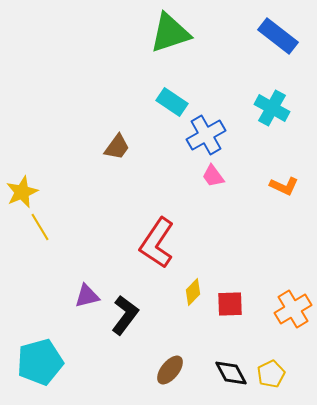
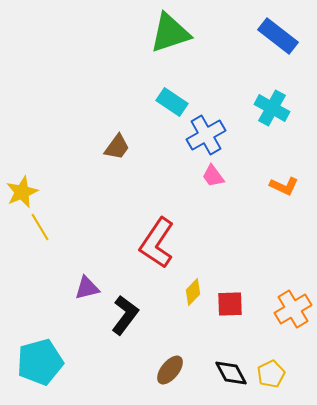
purple triangle: moved 8 px up
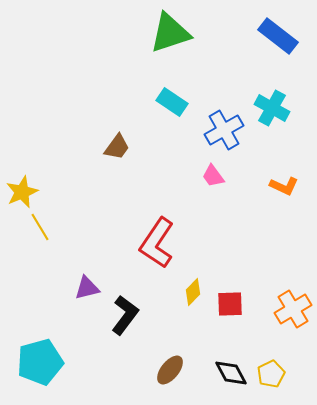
blue cross: moved 18 px right, 5 px up
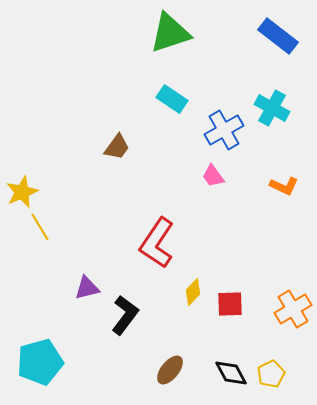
cyan rectangle: moved 3 px up
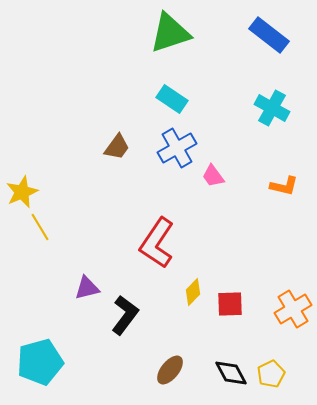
blue rectangle: moved 9 px left, 1 px up
blue cross: moved 47 px left, 18 px down
orange L-shape: rotated 12 degrees counterclockwise
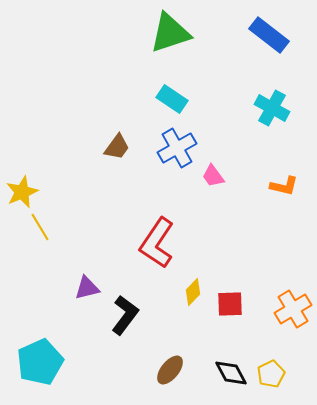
cyan pentagon: rotated 9 degrees counterclockwise
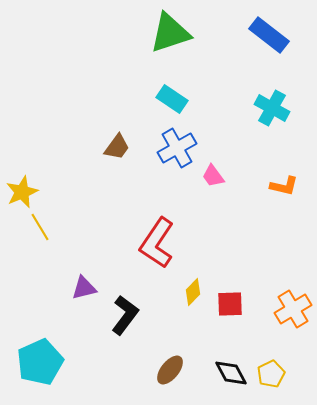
purple triangle: moved 3 px left
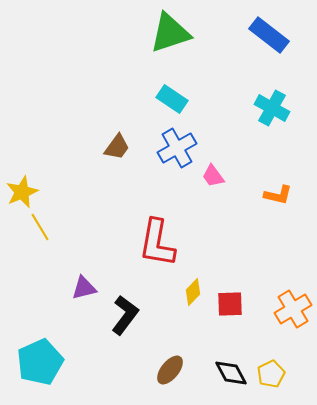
orange L-shape: moved 6 px left, 9 px down
red L-shape: rotated 24 degrees counterclockwise
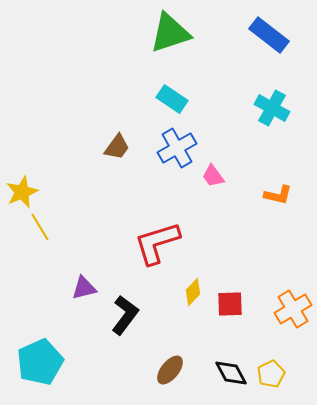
red L-shape: rotated 63 degrees clockwise
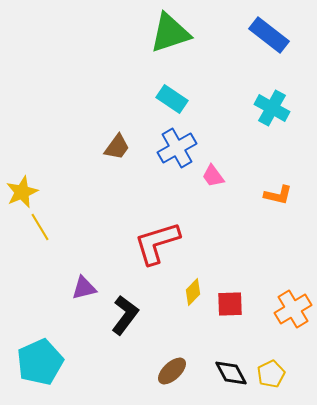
brown ellipse: moved 2 px right, 1 px down; rotated 8 degrees clockwise
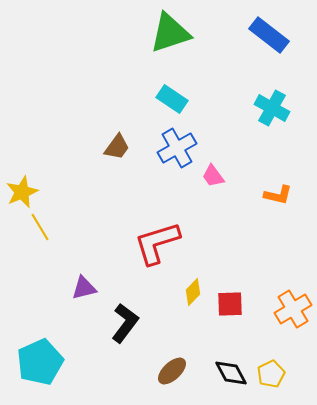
black L-shape: moved 8 px down
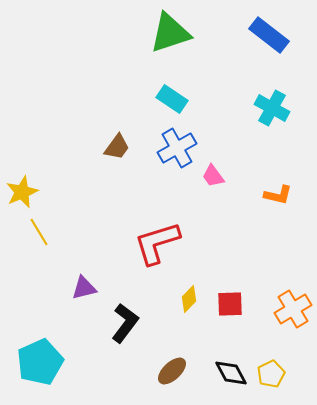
yellow line: moved 1 px left, 5 px down
yellow diamond: moved 4 px left, 7 px down
